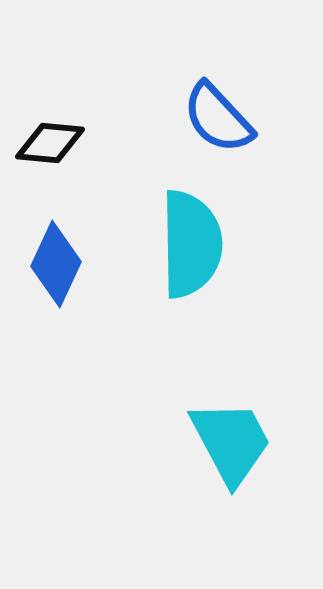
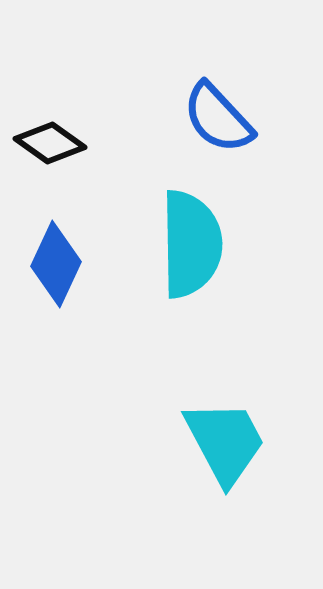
black diamond: rotated 30 degrees clockwise
cyan trapezoid: moved 6 px left
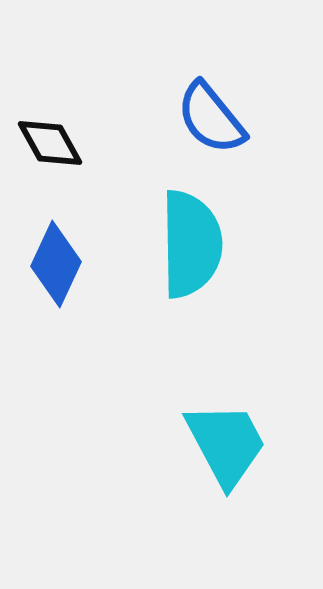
blue semicircle: moved 7 px left; rotated 4 degrees clockwise
black diamond: rotated 26 degrees clockwise
cyan trapezoid: moved 1 px right, 2 px down
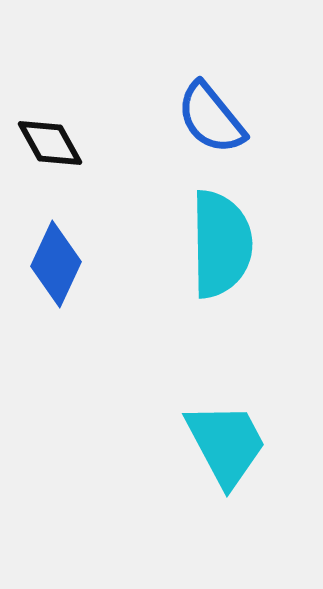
cyan semicircle: moved 30 px right
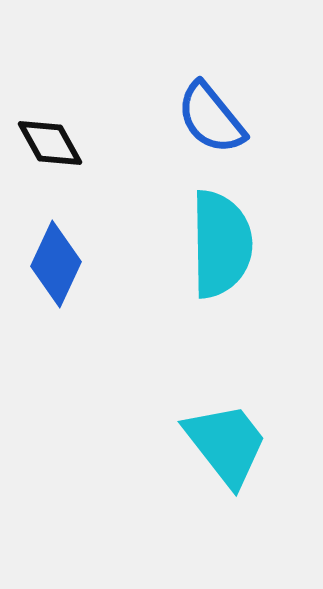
cyan trapezoid: rotated 10 degrees counterclockwise
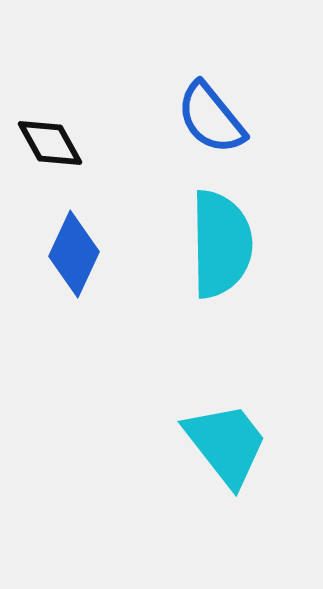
blue diamond: moved 18 px right, 10 px up
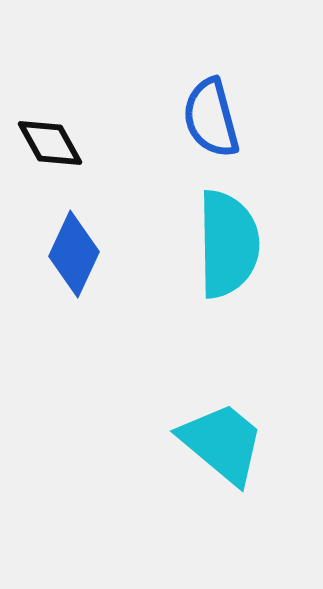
blue semicircle: rotated 24 degrees clockwise
cyan semicircle: moved 7 px right
cyan trapezoid: moved 4 px left, 1 px up; rotated 12 degrees counterclockwise
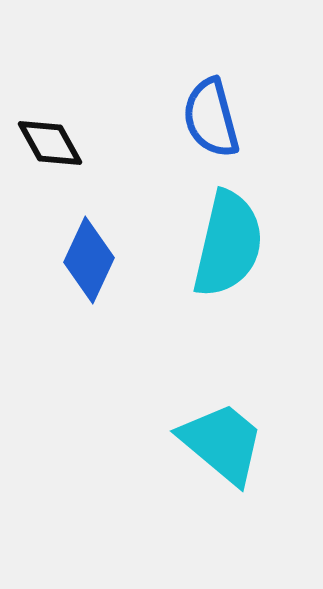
cyan semicircle: rotated 14 degrees clockwise
blue diamond: moved 15 px right, 6 px down
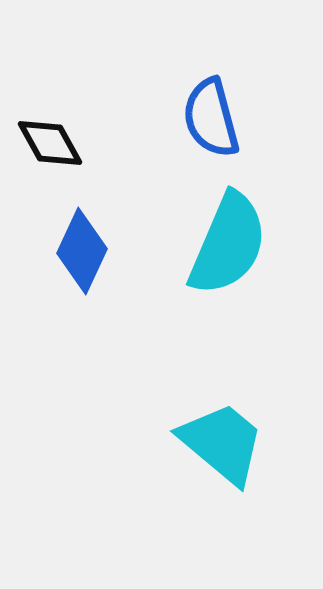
cyan semicircle: rotated 10 degrees clockwise
blue diamond: moved 7 px left, 9 px up
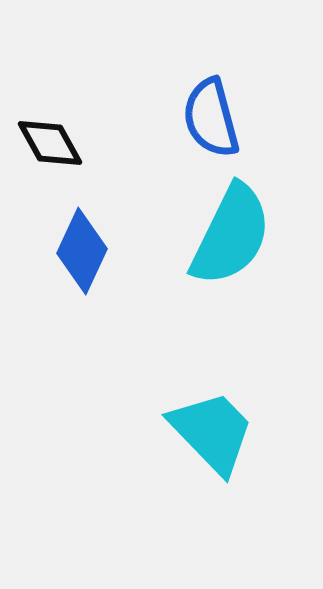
cyan semicircle: moved 3 px right, 9 px up; rotated 3 degrees clockwise
cyan trapezoid: moved 10 px left, 11 px up; rotated 6 degrees clockwise
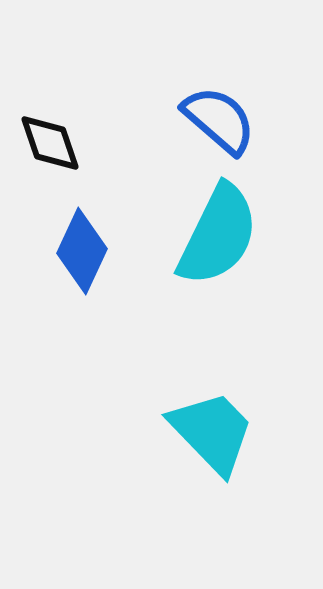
blue semicircle: moved 8 px right, 2 px down; rotated 146 degrees clockwise
black diamond: rotated 10 degrees clockwise
cyan semicircle: moved 13 px left
